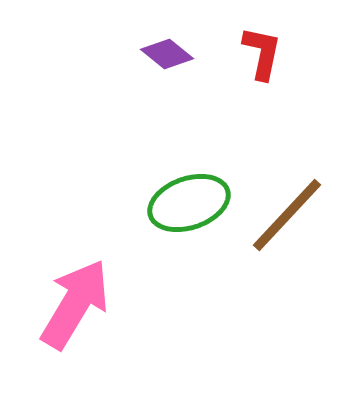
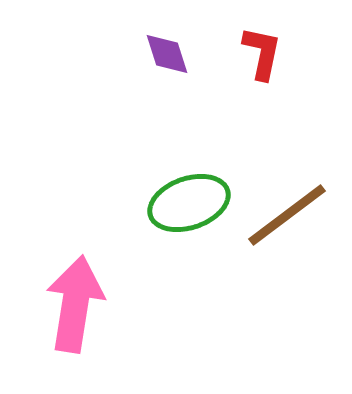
purple diamond: rotated 33 degrees clockwise
brown line: rotated 10 degrees clockwise
pink arrow: rotated 22 degrees counterclockwise
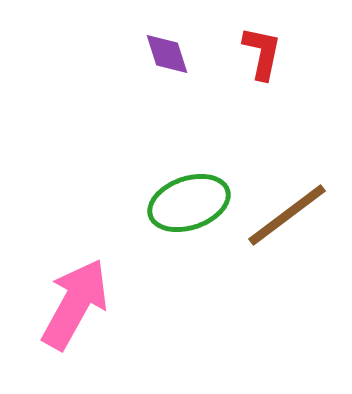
pink arrow: rotated 20 degrees clockwise
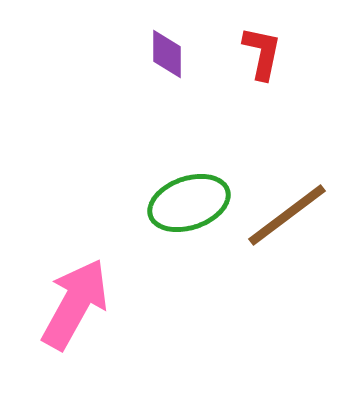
purple diamond: rotated 18 degrees clockwise
